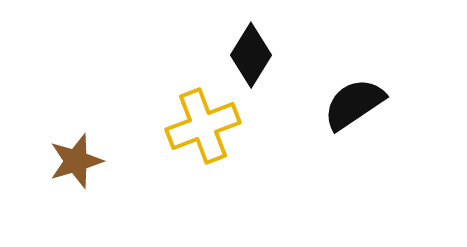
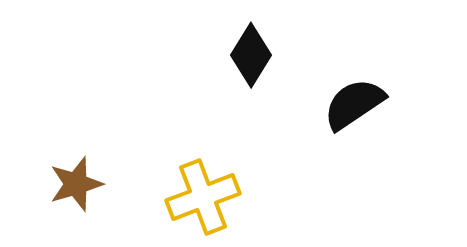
yellow cross: moved 71 px down
brown star: moved 23 px down
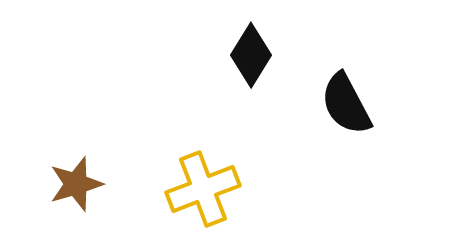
black semicircle: moved 8 px left; rotated 84 degrees counterclockwise
yellow cross: moved 8 px up
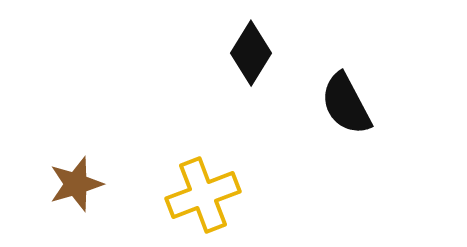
black diamond: moved 2 px up
yellow cross: moved 6 px down
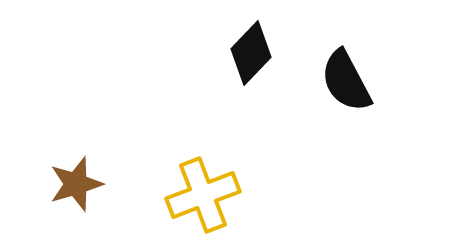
black diamond: rotated 12 degrees clockwise
black semicircle: moved 23 px up
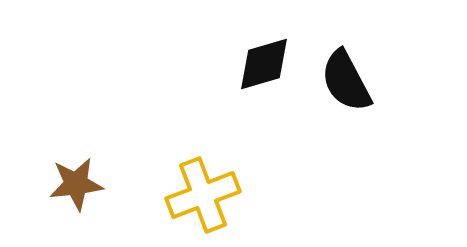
black diamond: moved 13 px right, 11 px down; rotated 30 degrees clockwise
brown star: rotated 10 degrees clockwise
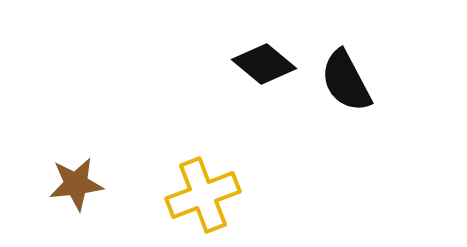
black diamond: rotated 56 degrees clockwise
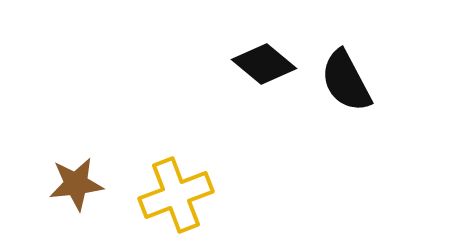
yellow cross: moved 27 px left
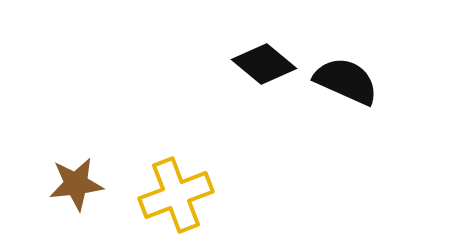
black semicircle: rotated 142 degrees clockwise
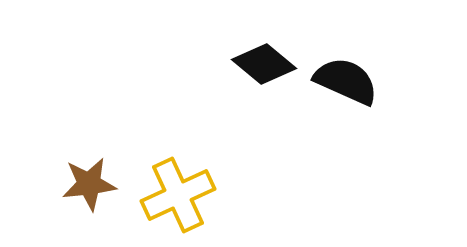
brown star: moved 13 px right
yellow cross: moved 2 px right; rotated 4 degrees counterclockwise
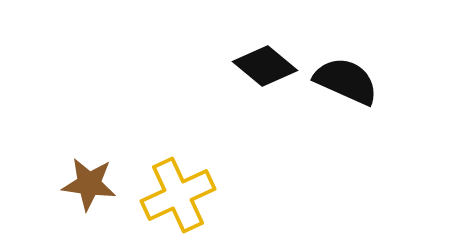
black diamond: moved 1 px right, 2 px down
brown star: rotated 14 degrees clockwise
